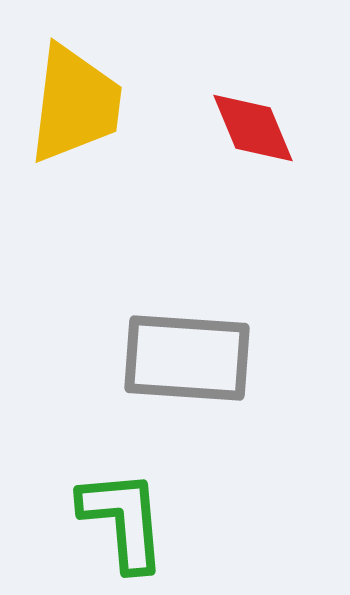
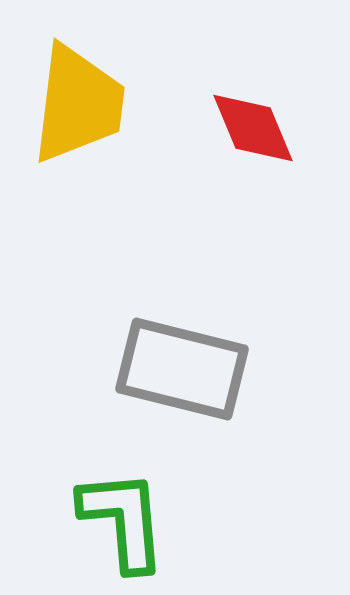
yellow trapezoid: moved 3 px right
gray rectangle: moved 5 px left, 11 px down; rotated 10 degrees clockwise
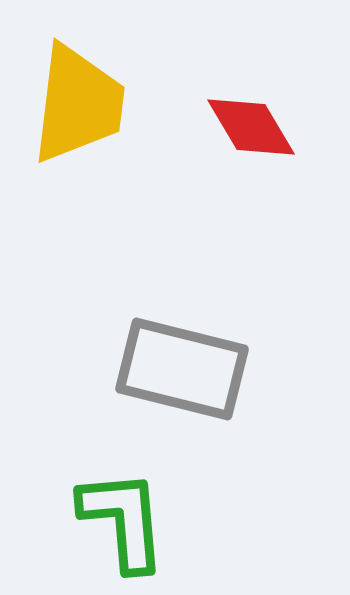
red diamond: moved 2 px left, 1 px up; rotated 8 degrees counterclockwise
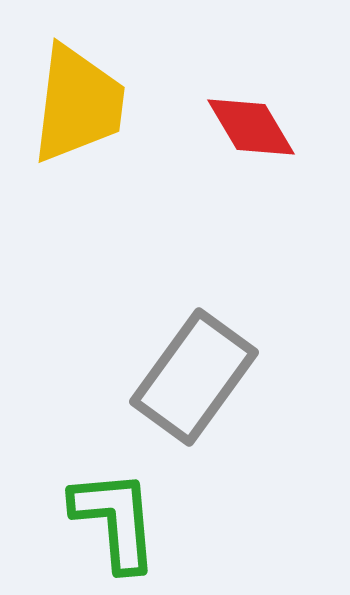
gray rectangle: moved 12 px right, 8 px down; rotated 68 degrees counterclockwise
green L-shape: moved 8 px left
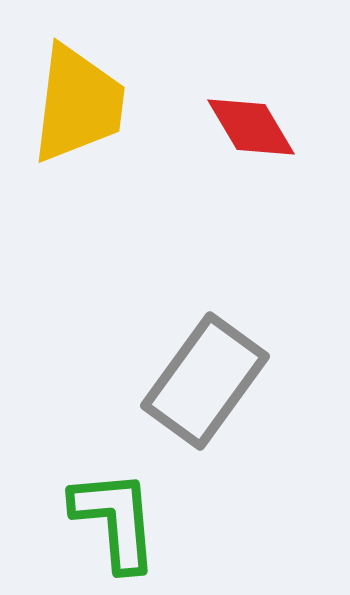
gray rectangle: moved 11 px right, 4 px down
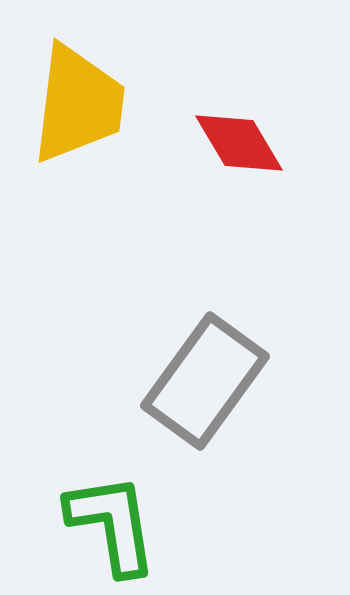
red diamond: moved 12 px left, 16 px down
green L-shape: moved 3 px left, 4 px down; rotated 4 degrees counterclockwise
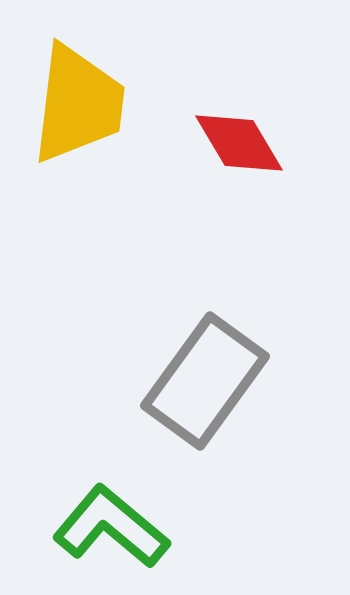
green L-shape: moved 1 px left, 3 px down; rotated 41 degrees counterclockwise
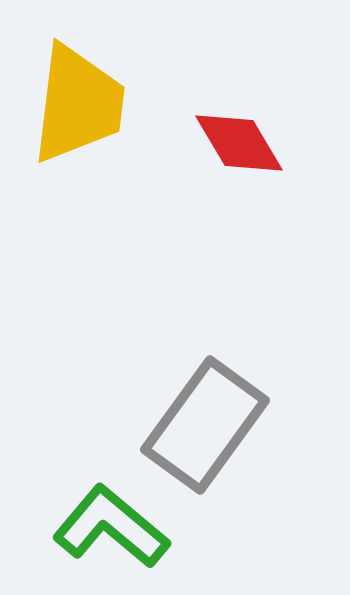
gray rectangle: moved 44 px down
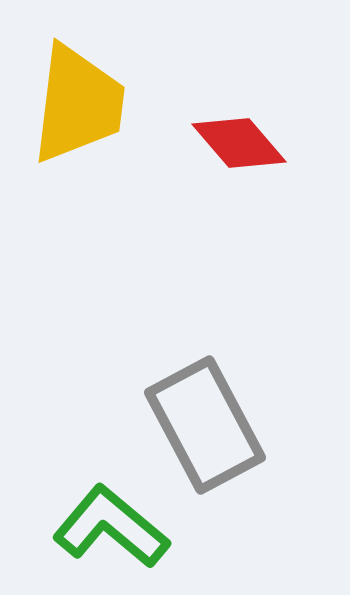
red diamond: rotated 10 degrees counterclockwise
gray rectangle: rotated 64 degrees counterclockwise
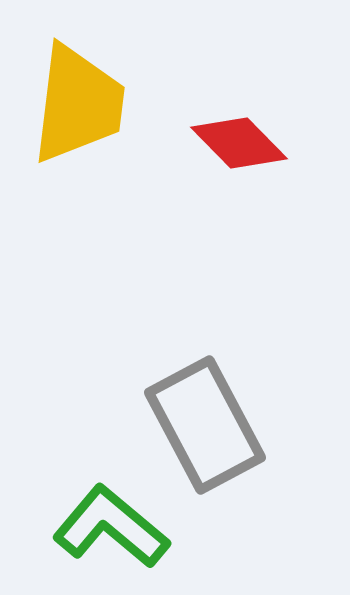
red diamond: rotated 4 degrees counterclockwise
